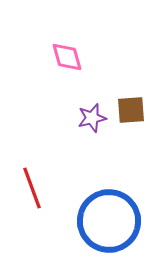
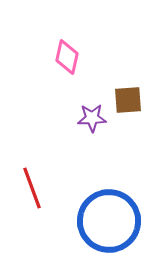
pink diamond: rotated 28 degrees clockwise
brown square: moved 3 px left, 10 px up
purple star: rotated 12 degrees clockwise
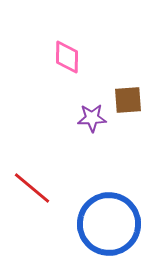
pink diamond: rotated 12 degrees counterclockwise
red line: rotated 30 degrees counterclockwise
blue circle: moved 3 px down
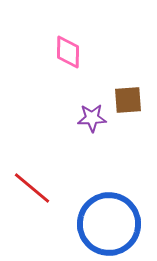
pink diamond: moved 1 px right, 5 px up
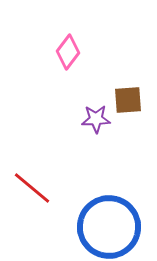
pink diamond: rotated 36 degrees clockwise
purple star: moved 4 px right, 1 px down
blue circle: moved 3 px down
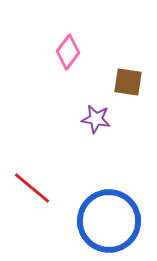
brown square: moved 18 px up; rotated 12 degrees clockwise
purple star: rotated 12 degrees clockwise
blue circle: moved 6 px up
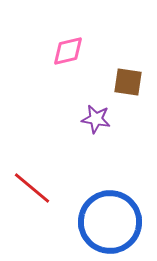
pink diamond: moved 1 px up; rotated 40 degrees clockwise
blue circle: moved 1 px right, 1 px down
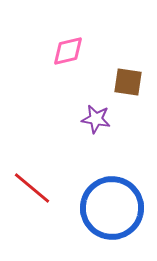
blue circle: moved 2 px right, 14 px up
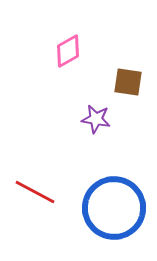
pink diamond: rotated 16 degrees counterclockwise
red line: moved 3 px right, 4 px down; rotated 12 degrees counterclockwise
blue circle: moved 2 px right
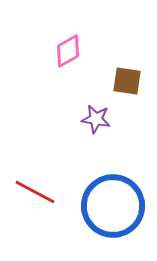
brown square: moved 1 px left, 1 px up
blue circle: moved 1 px left, 2 px up
